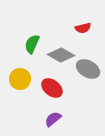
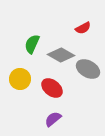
red semicircle: rotated 14 degrees counterclockwise
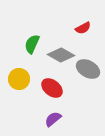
yellow circle: moved 1 px left
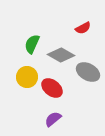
gray ellipse: moved 3 px down
yellow circle: moved 8 px right, 2 px up
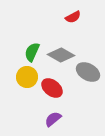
red semicircle: moved 10 px left, 11 px up
green semicircle: moved 8 px down
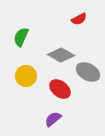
red semicircle: moved 6 px right, 2 px down
green semicircle: moved 11 px left, 15 px up
yellow circle: moved 1 px left, 1 px up
red ellipse: moved 8 px right, 1 px down
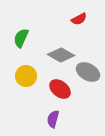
green semicircle: moved 1 px down
purple semicircle: rotated 36 degrees counterclockwise
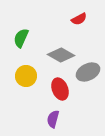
gray ellipse: rotated 55 degrees counterclockwise
red ellipse: rotated 30 degrees clockwise
